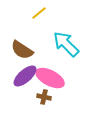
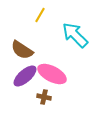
yellow line: moved 1 px right, 2 px down; rotated 21 degrees counterclockwise
cyan arrow: moved 9 px right, 9 px up
pink ellipse: moved 2 px right, 4 px up
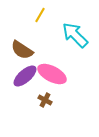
brown cross: moved 1 px right, 3 px down; rotated 16 degrees clockwise
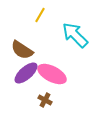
purple ellipse: moved 1 px right, 3 px up
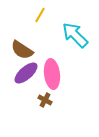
pink ellipse: rotated 56 degrees clockwise
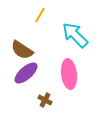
pink ellipse: moved 17 px right
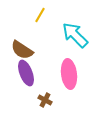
purple ellipse: rotated 70 degrees counterclockwise
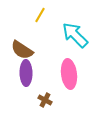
purple ellipse: rotated 20 degrees clockwise
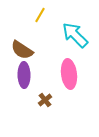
purple ellipse: moved 2 px left, 2 px down
brown cross: rotated 24 degrees clockwise
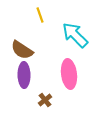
yellow line: rotated 49 degrees counterclockwise
